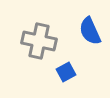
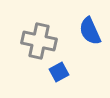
blue square: moved 7 px left
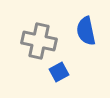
blue semicircle: moved 4 px left; rotated 12 degrees clockwise
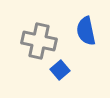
blue square: moved 1 px right, 2 px up; rotated 12 degrees counterclockwise
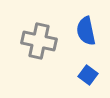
blue square: moved 28 px right, 5 px down; rotated 12 degrees counterclockwise
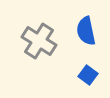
gray cross: rotated 20 degrees clockwise
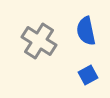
blue square: rotated 24 degrees clockwise
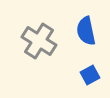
blue square: moved 2 px right
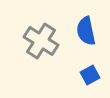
gray cross: moved 2 px right
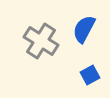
blue semicircle: moved 2 px left, 2 px up; rotated 40 degrees clockwise
